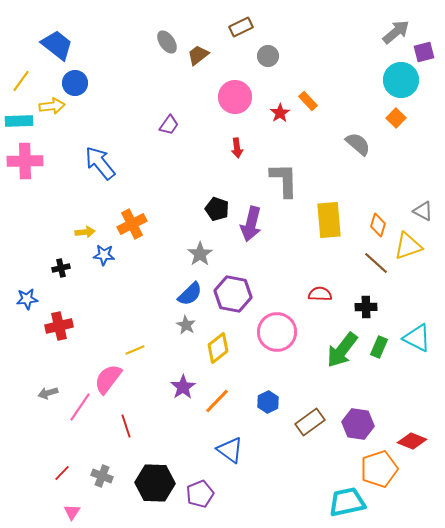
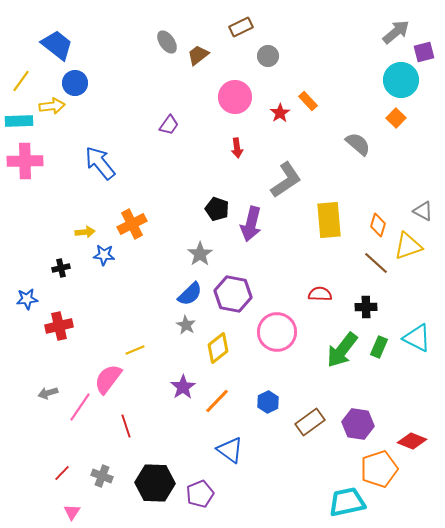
gray L-shape at (284, 180): moved 2 px right; rotated 57 degrees clockwise
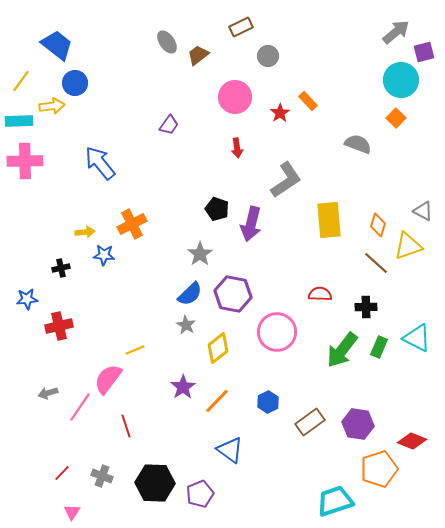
gray semicircle at (358, 144): rotated 20 degrees counterclockwise
cyan trapezoid at (347, 502): moved 12 px left, 1 px up; rotated 6 degrees counterclockwise
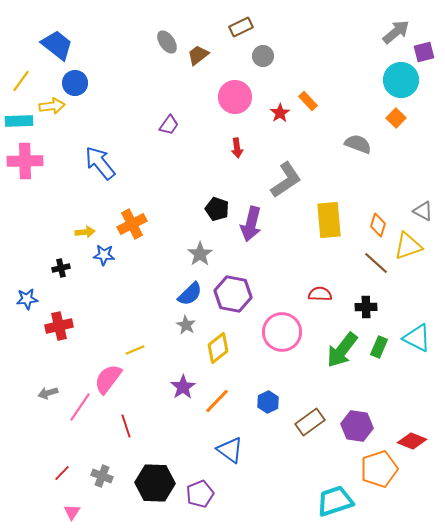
gray circle at (268, 56): moved 5 px left
pink circle at (277, 332): moved 5 px right
purple hexagon at (358, 424): moved 1 px left, 2 px down
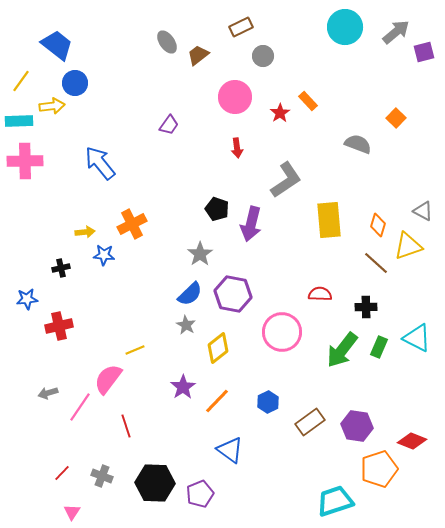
cyan circle at (401, 80): moved 56 px left, 53 px up
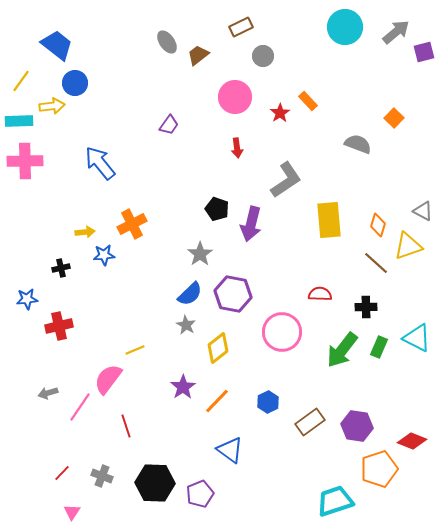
orange square at (396, 118): moved 2 px left
blue star at (104, 255): rotated 10 degrees counterclockwise
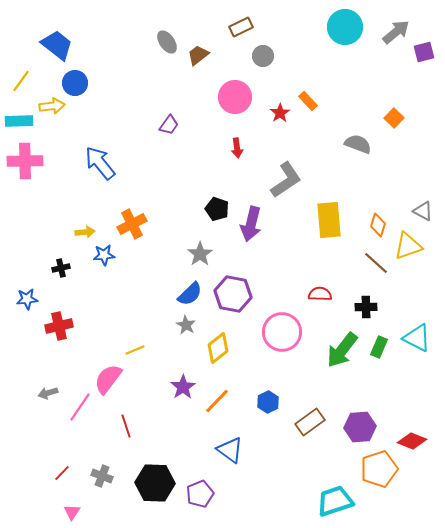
purple hexagon at (357, 426): moved 3 px right, 1 px down; rotated 12 degrees counterclockwise
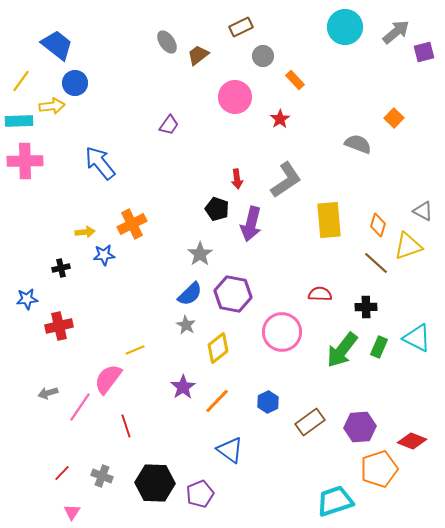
orange rectangle at (308, 101): moved 13 px left, 21 px up
red star at (280, 113): moved 6 px down
red arrow at (237, 148): moved 31 px down
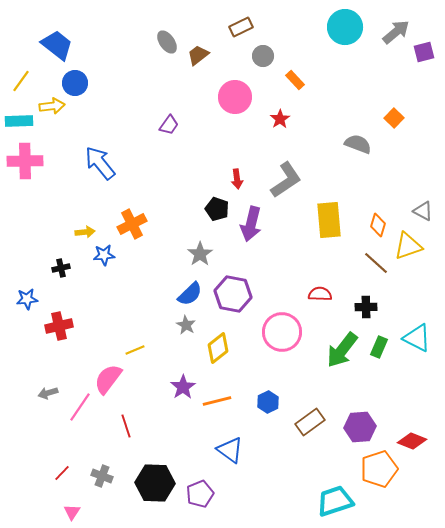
orange line at (217, 401): rotated 32 degrees clockwise
